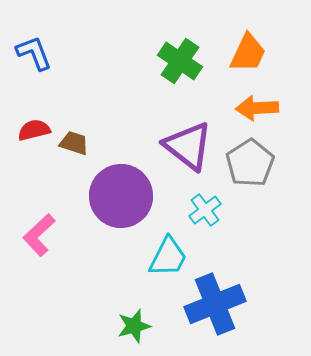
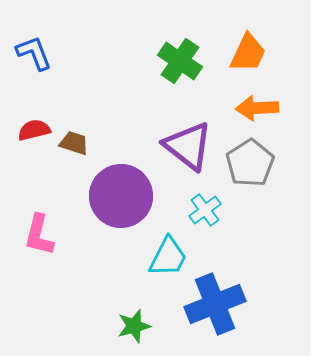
pink L-shape: rotated 33 degrees counterclockwise
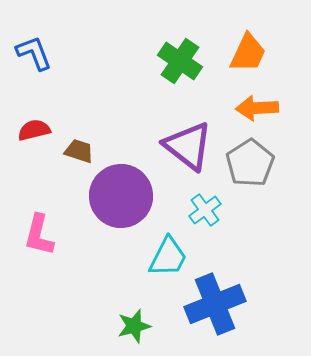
brown trapezoid: moved 5 px right, 8 px down
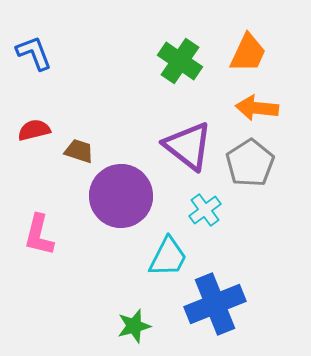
orange arrow: rotated 9 degrees clockwise
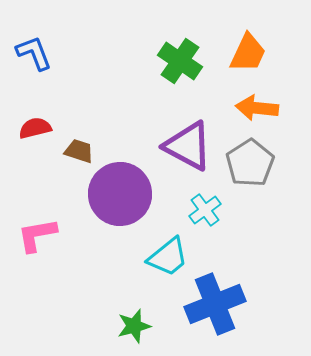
red semicircle: moved 1 px right, 2 px up
purple triangle: rotated 10 degrees counterclockwise
purple circle: moved 1 px left, 2 px up
pink L-shape: moved 2 px left; rotated 66 degrees clockwise
cyan trapezoid: rotated 24 degrees clockwise
